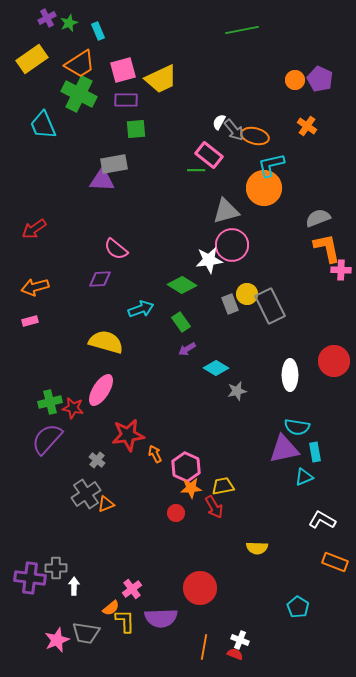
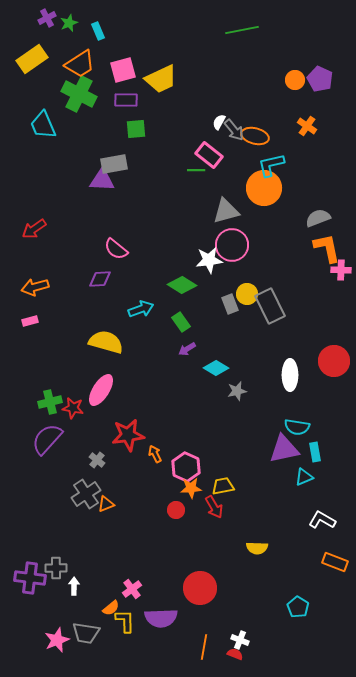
red circle at (176, 513): moved 3 px up
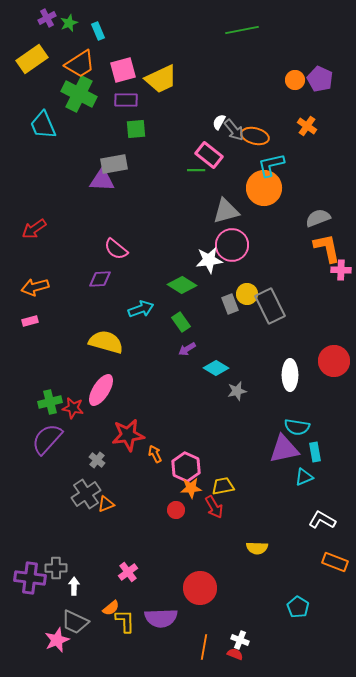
pink cross at (132, 589): moved 4 px left, 17 px up
gray trapezoid at (86, 633): moved 11 px left, 11 px up; rotated 16 degrees clockwise
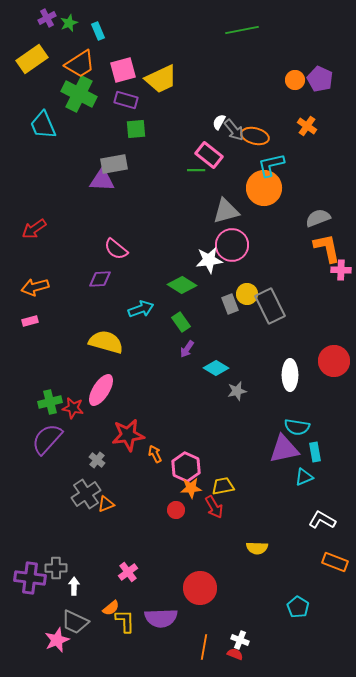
purple rectangle at (126, 100): rotated 15 degrees clockwise
purple arrow at (187, 349): rotated 24 degrees counterclockwise
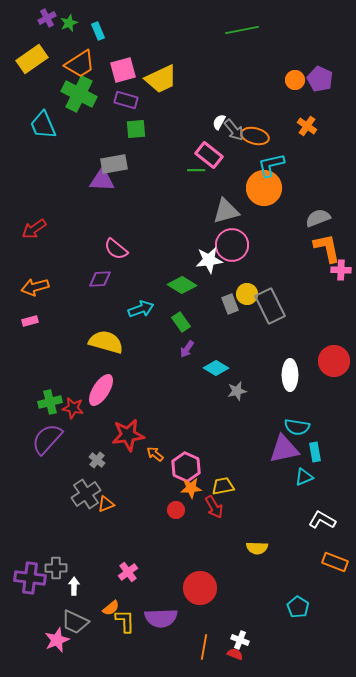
orange arrow at (155, 454): rotated 24 degrees counterclockwise
